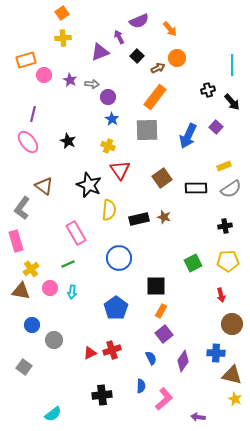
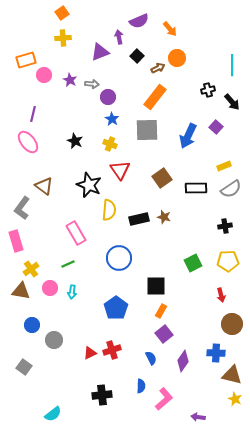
purple arrow at (119, 37): rotated 16 degrees clockwise
black star at (68, 141): moved 7 px right
yellow cross at (108, 146): moved 2 px right, 2 px up
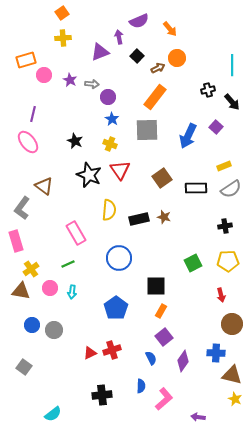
black star at (89, 185): moved 10 px up
purple square at (164, 334): moved 3 px down
gray circle at (54, 340): moved 10 px up
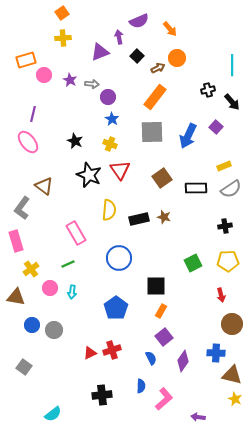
gray square at (147, 130): moved 5 px right, 2 px down
brown triangle at (21, 291): moved 5 px left, 6 px down
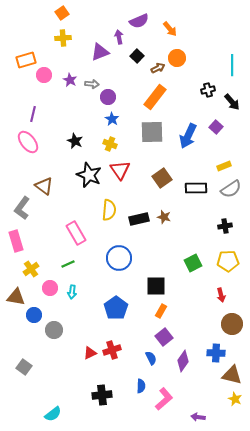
blue circle at (32, 325): moved 2 px right, 10 px up
